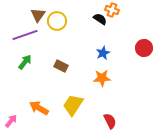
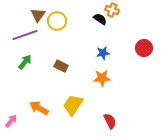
blue star: rotated 16 degrees clockwise
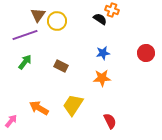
red circle: moved 2 px right, 5 px down
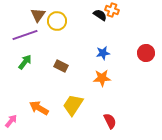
black semicircle: moved 4 px up
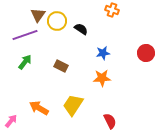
black semicircle: moved 19 px left, 14 px down
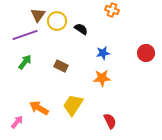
pink arrow: moved 6 px right, 1 px down
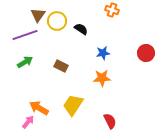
green arrow: rotated 21 degrees clockwise
pink arrow: moved 11 px right
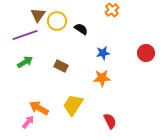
orange cross: rotated 32 degrees clockwise
